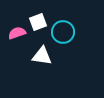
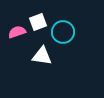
pink semicircle: moved 1 px up
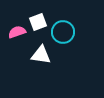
white triangle: moved 1 px left, 1 px up
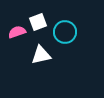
cyan circle: moved 2 px right
white triangle: rotated 20 degrees counterclockwise
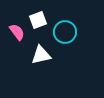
white square: moved 2 px up
pink semicircle: rotated 72 degrees clockwise
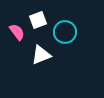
white triangle: rotated 10 degrees counterclockwise
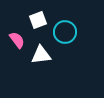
pink semicircle: moved 8 px down
white triangle: rotated 15 degrees clockwise
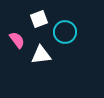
white square: moved 1 px right, 1 px up
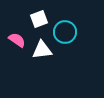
pink semicircle: rotated 18 degrees counterclockwise
white triangle: moved 1 px right, 5 px up
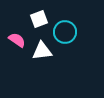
white triangle: moved 1 px down
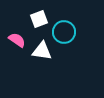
cyan circle: moved 1 px left
white triangle: rotated 15 degrees clockwise
